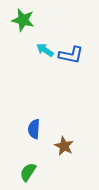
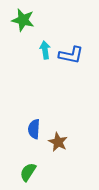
cyan arrow: rotated 48 degrees clockwise
brown star: moved 6 px left, 4 px up
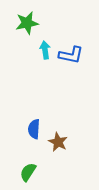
green star: moved 4 px right, 3 px down; rotated 25 degrees counterclockwise
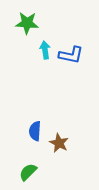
green star: rotated 15 degrees clockwise
blue semicircle: moved 1 px right, 2 px down
brown star: moved 1 px right, 1 px down
green semicircle: rotated 12 degrees clockwise
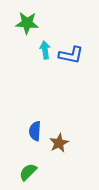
brown star: rotated 18 degrees clockwise
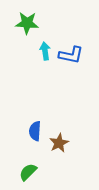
cyan arrow: moved 1 px down
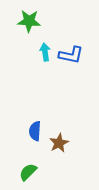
green star: moved 2 px right, 2 px up
cyan arrow: moved 1 px down
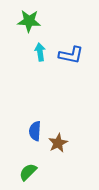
cyan arrow: moved 5 px left
brown star: moved 1 px left
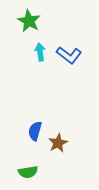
green star: rotated 25 degrees clockwise
blue L-shape: moved 2 px left; rotated 25 degrees clockwise
blue semicircle: rotated 12 degrees clockwise
green semicircle: rotated 144 degrees counterclockwise
